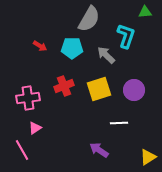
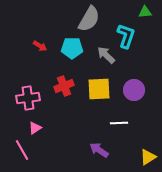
yellow square: rotated 15 degrees clockwise
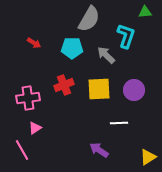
red arrow: moved 6 px left, 3 px up
red cross: moved 1 px up
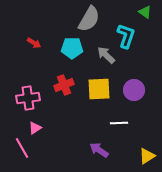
green triangle: rotated 40 degrees clockwise
pink line: moved 2 px up
yellow triangle: moved 1 px left, 1 px up
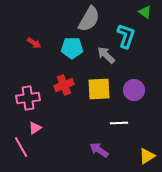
pink line: moved 1 px left, 1 px up
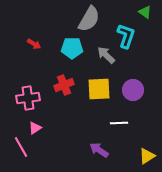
red arrow: moved 1 px down
purple circle: moved 1 px left
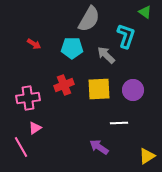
purple arrow: moved 3 px up
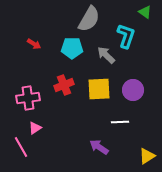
white line: moved 1 px right, 1 px up
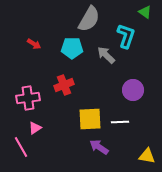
yellow square: moved 9 px left, 30 px down
yellow triangle: rotated 42 degrees clockwise
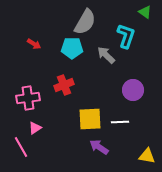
gray semicircle: moved 4 px left, 3 px down
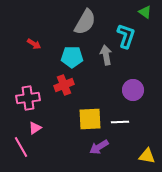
cyan pentagon: moved 9 px down
gray arrow: rotated 36 degrees clockwise
purple arrow: rotated 66 degrees counterclockwise
